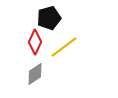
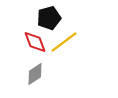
red diamond: rotated 45 degrees counterclockwise
yellow line: moved 5 px up
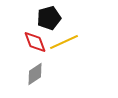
yellow line: rotated 12 degrees clockwise
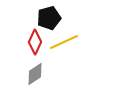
red diamond: rotated 45 degrees clockwise
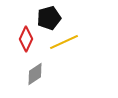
red diamond: moved 9 px left, 3 px up
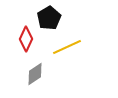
black pentagon: rotated 15 degrees counterclockwise
yellow line: moved 3 px right, 5 px down
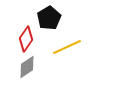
red diamond: rotated 10 degrees clockwise
gray diamond: moved 8 px left, 7 px up
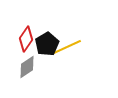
black pentagon: moved 2 px left, 26 px down
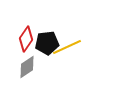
black pentagon: moved 1 px up; rotated 25 degrees clockwise
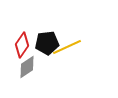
red diamond: moved 4 px left, 6 px down
